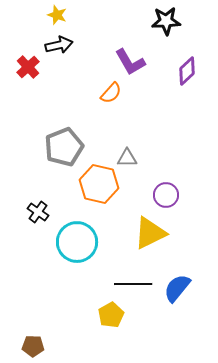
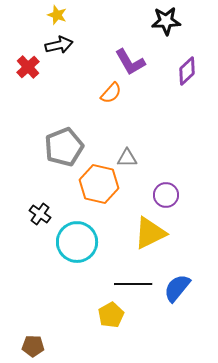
black cross: moved 2 px right, 2 px down
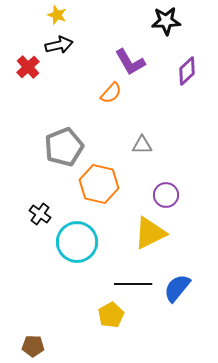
gray triangle: moved 15 px right, 13 px up
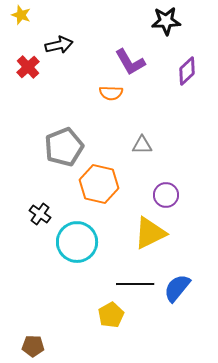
yellow star: moved 36 px left
orange semicircle: rotated 50 degrees clockwise
black line: moved 2 px right
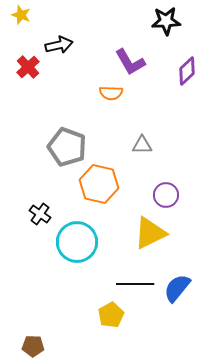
gray pentagon: moved 3 px right; rotated 30 degrees counterclockwise
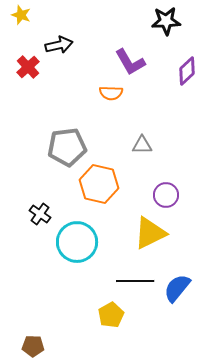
gray pentagon: rotated 27 degrees counterclockwise
black line: moved 3 px up
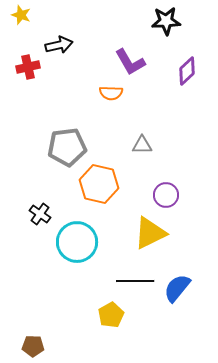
red cross: rotated 30 degrees clockwise
